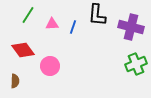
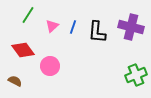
black L-shape: moved 17 px down
pink triangle: moved 2 px down; rotated 40 degrees counterclockwise
green cross: moved 11 px down
brown semicircle: rotated 64 degrees counterclockwise
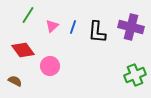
green cross: moved 1 px left
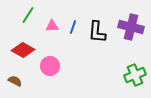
pink triangle: rotated 40 degrees clockwise
red diamond: rotated 25 degrees counterclockwise
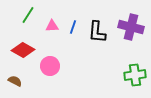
green cross: rotated 15 degrees clockwise
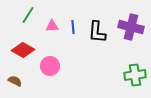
blue line: rotated 24 degrees counterclockwise
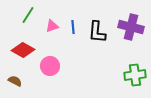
pink triangle: rotated 16 degrees counterclockwise
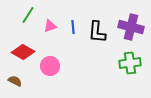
pink triangle: moved 2 px left
red diamond: moved 2 px down
green cross: moved 5 px left, 12 px up
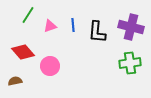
blue line: moved 2 px up
red diamond: rotated 20 degrees clockwise
brown semicircle: rotated 40 degrees counterclockwise
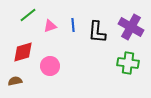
green line: rotated 18 degrees clockwise
purple cross: rotated 15 degrees clockwise
red diamond: rotated 65 degrees counterclockwise
green cross: moved 2 px left; rotated 15 degrees clockwise
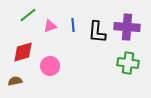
purple cross: moved 4 px left; rotated 25 degrees counterclockwise
